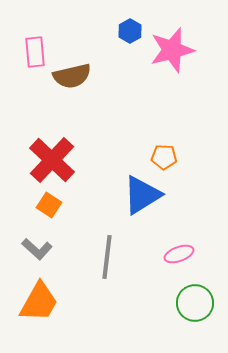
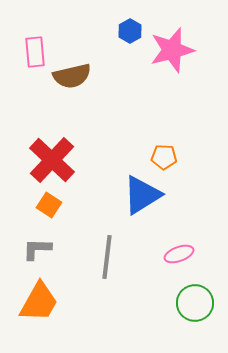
gray L-shape: rotated 140 degrees clockwise
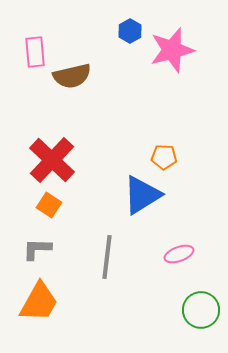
green circle: moved 6 px right, 7 px down
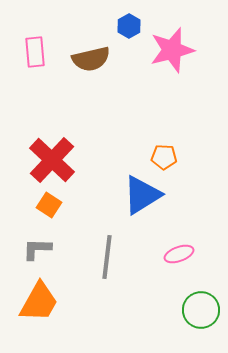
blue hexagon: moved 1 px left, 5 px up
brown semicircle: moved 19 px right, 17 px up
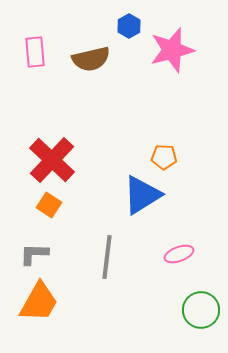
gray L-shape: moved 3 px left, 5 px down
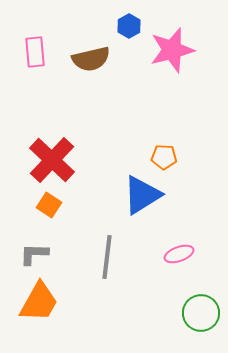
green circle: moved 3 px down
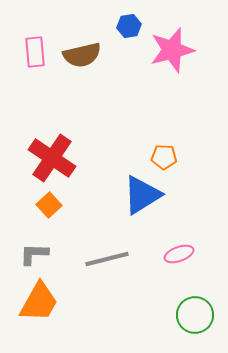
blue hexagon: rotated 20 degrees clockwise
brown semicircle: moved 9 px left, 4 px up
red cross: moved 2 px up; rotated 9 degrees counterclockwise
orange square: rotated 15 degrees clockwise
gray line: moved 2 px down; rotated 69 degrees clockwise
green circle: moved 6 px left, 2 px down
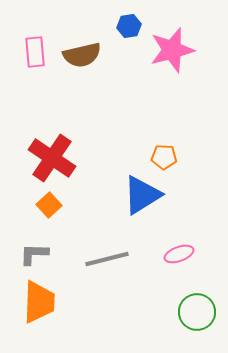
orange trapezoid: rotated 27 degrees counterclockwise
green circle: moved 2 px right, 3 px up
